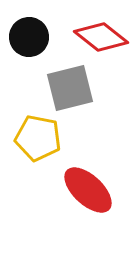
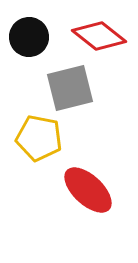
red diamond: moved 2 px left, 1 px up
yellow pentagon: moved 1 px right
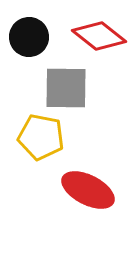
gray square: moved 4 px left; rotated 15 degrees clockwise
yellow pentagon: moved 2 px right, 1 px up
red ellipse: rotated 16 degrees counterclockwise
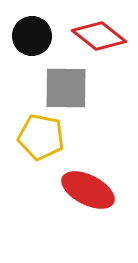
black circle: moved 3 px right, 1 px up
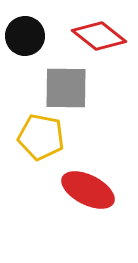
black circle: moved 7 px left
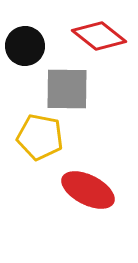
black circle: moved 10 px down
gray square: moved 1 px right, 1 px down
yellow pentagon: moved 1 px left
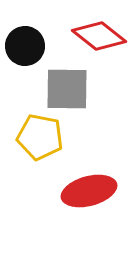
red ellipse: moved 1 px right, 1 px down; rotated 42 degrees counterclockwise
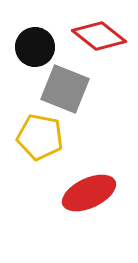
black circle: moved 10 px right, 1 px down
gray square: moved 2 px left; rotated 21 degrees clockwise
red ellipse: moved 2 px down; rotated 10 degrees counterclockwise
